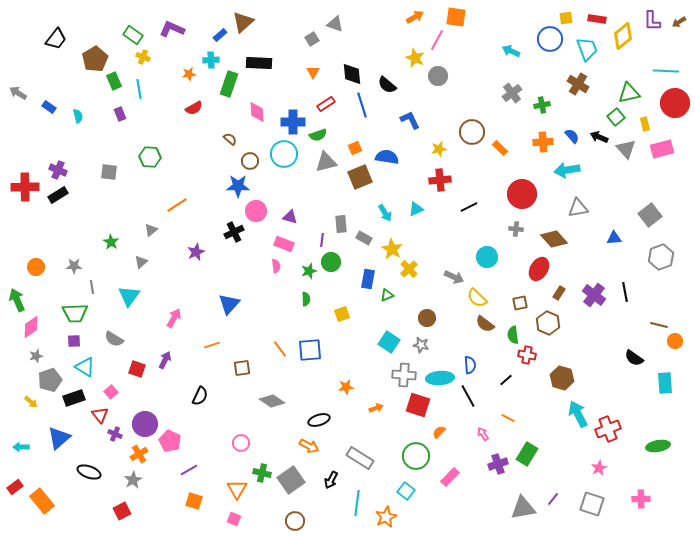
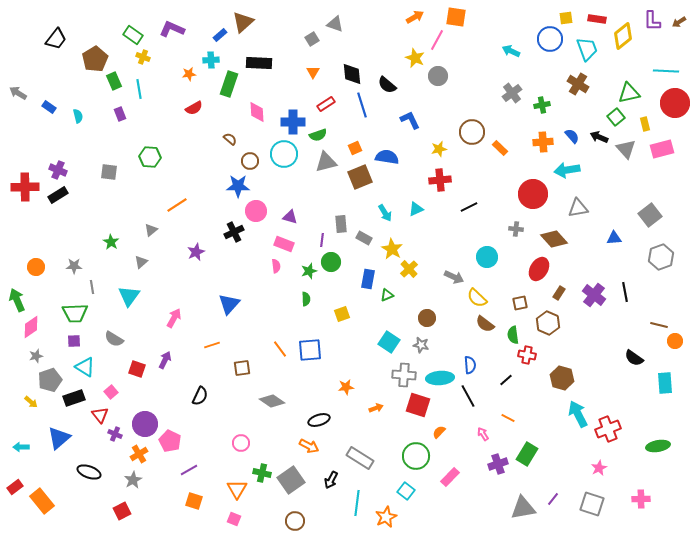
red circle at (522, 194): moved 11 px right
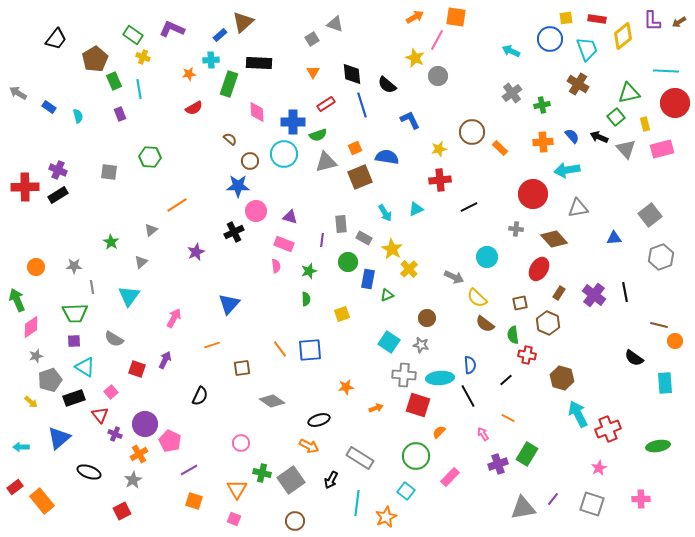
green circle at (331, 262): moved 17 px right
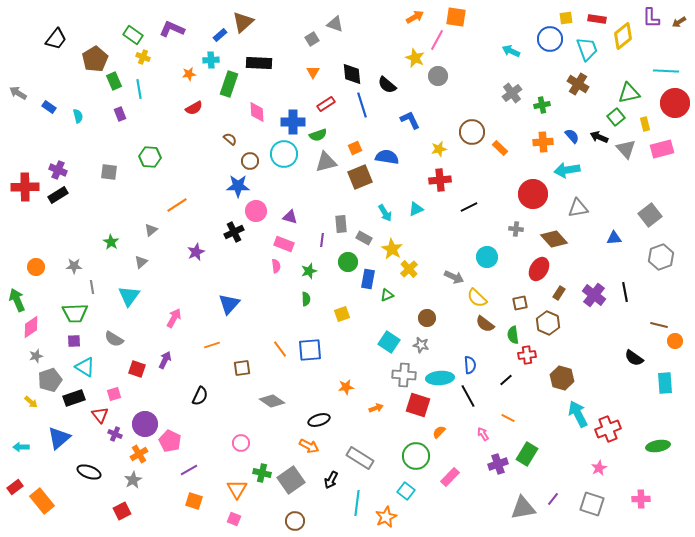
purple L-shape at (652, 21): moved 1 px left, 3 px up
red cross at (527, 355): rotated 18 degrees counterclockwise
pink square at (111, 392): moved 3 px right, 2 px down; rotated 24 degrees clockwise
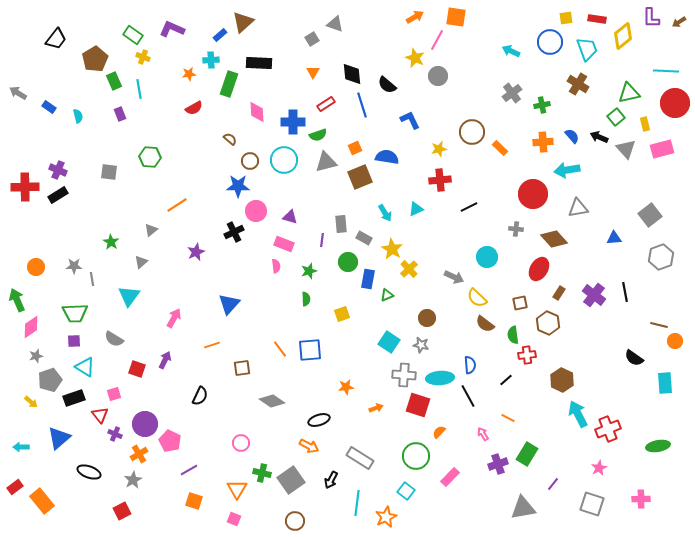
blue circle at (550, 39): moved 3 px down
cyan circle at (284, 154): moved 6 px down
gray line at (92, 287): moved 8 px up
brown hexagon at (562, 378): moved 2 px down; rotated 10 degrees clockwise
purple line at (553, 499): moved 15 px up
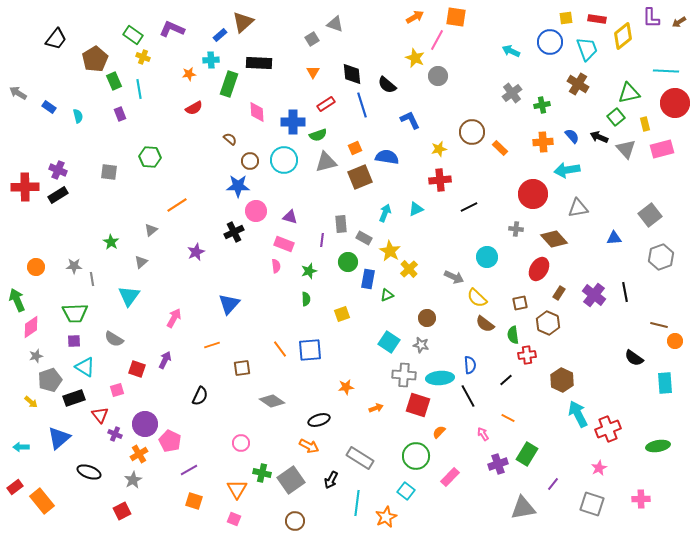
cyan arrow at (385, 213): rotated 126 degrees counterclockwise
yellow star at (392, 249): moved 2 px left, 2 px down
pink square at (114, 394): moved 3 px right, 4 px up
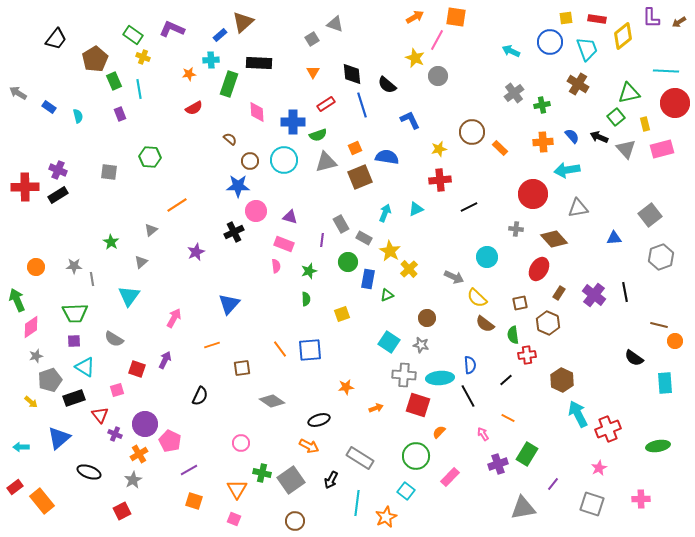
gray cross at (512, 93): moved 2 px right
gray rectangle at (341, 224): rotated 24 degrees counterclockwise
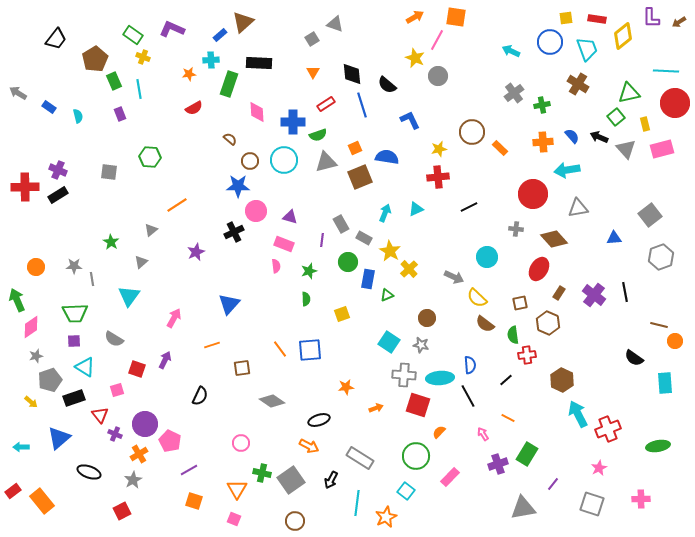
red cross at (440, 180): moved 2 px left, 3 px up
red rectangle at (15, 487): moved 2 px left, 4 px down
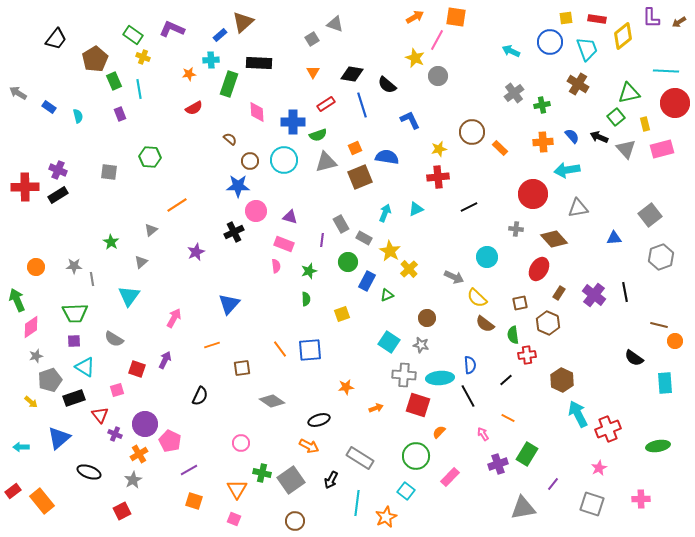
black diamond at (352, 74): rotated 75 degrees counterclockwise
blue rectangle at (368, 279): moved 1 px left, 2 px down; rotated 18 degrees clockwise
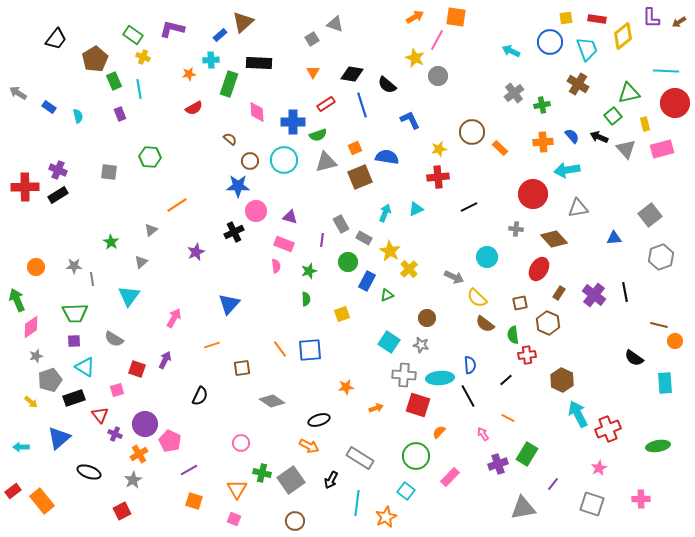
purple L-shape at (172, 29): rotated 10 degrees counterclockwise
green square at (616, 117): moved 3 px left, 1 px up
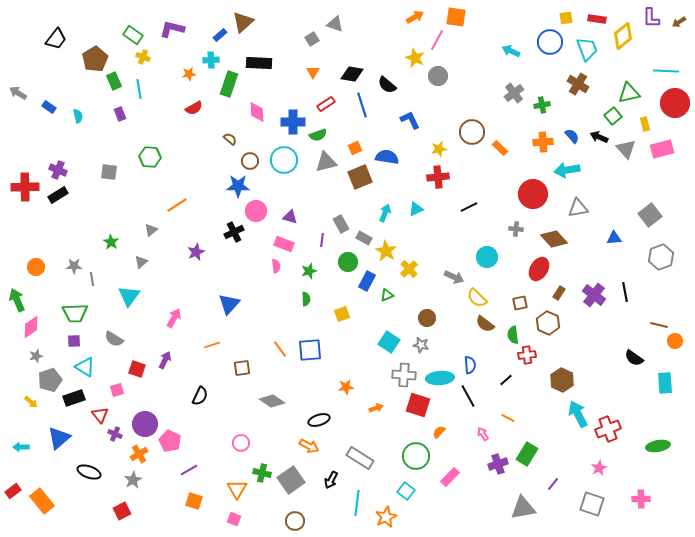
yellow star at (390, 251): moved 4 px left
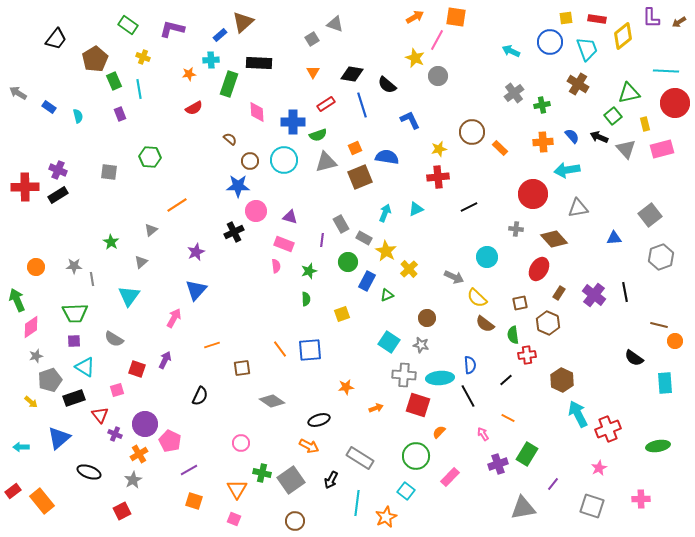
green rectangle at (133, 35): moved 5 px left, 10 px up
blue triangle at (229, 304): moved 33 px left, 14 px up
gray square at (592, 504): moved 2 px down
